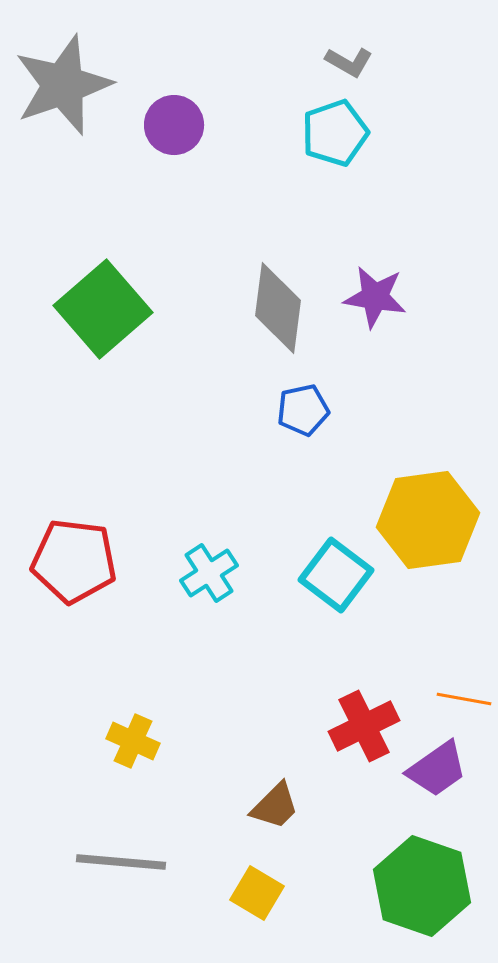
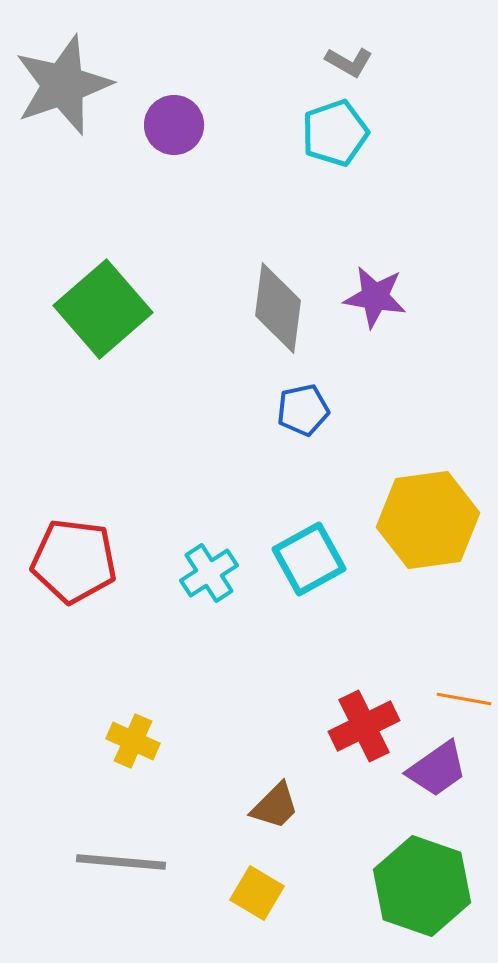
cyan square: moved 27 px left, 16 px up; rotated 24 degrees clockwise
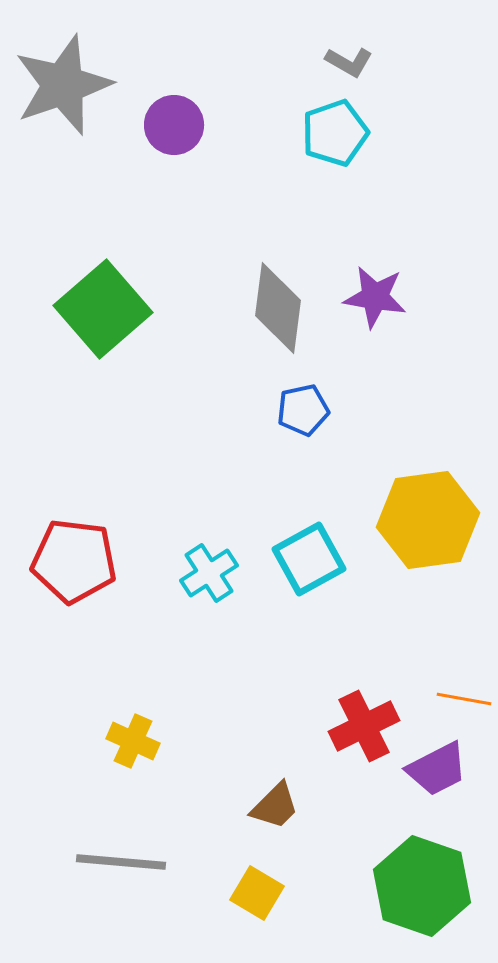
purple trapezoid: rotated 8 degrees clockwise
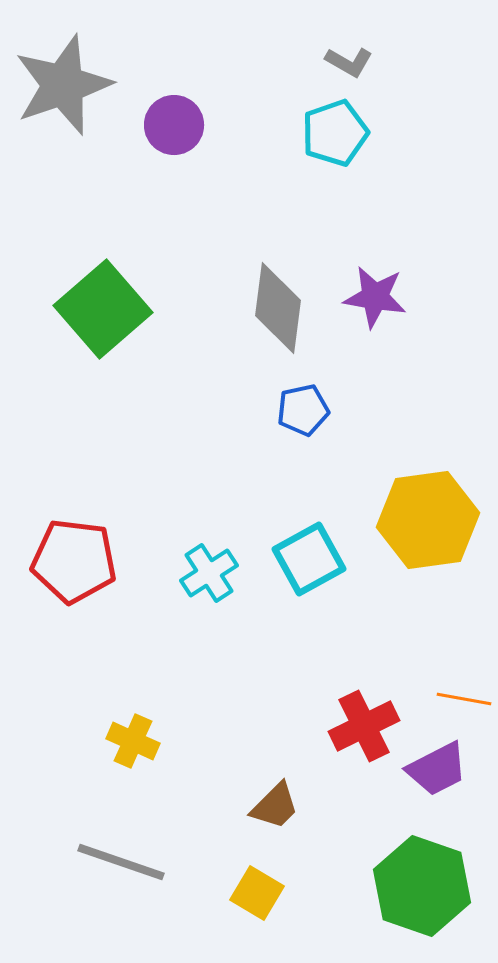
gray line: rotated 14 degrees clockwise
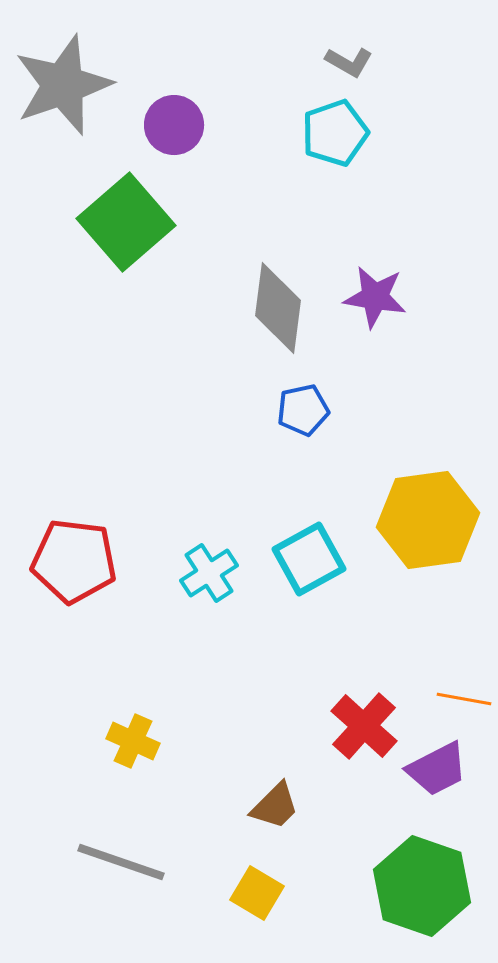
green square: moved 23 px right, 87 px up
red cross: rotated 22 degrees counterclockwise
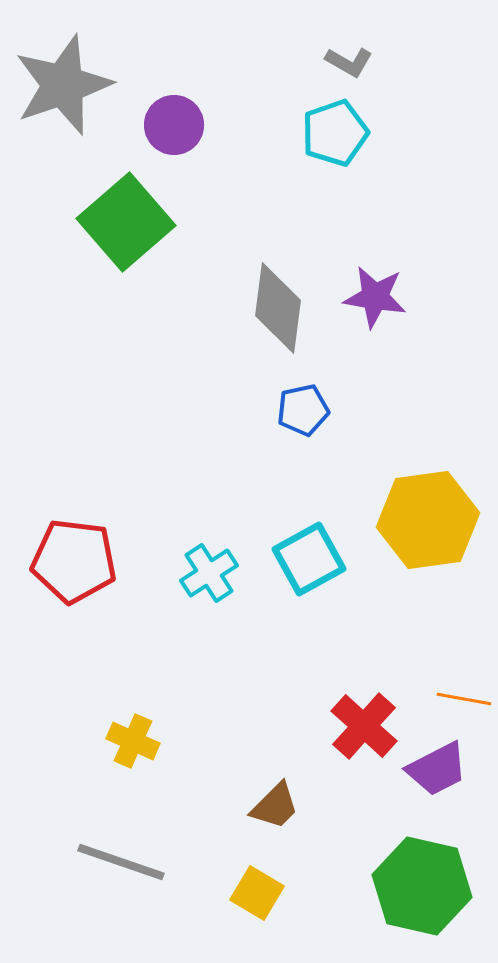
green hexagon: rotated 6 degrees counterclockwise
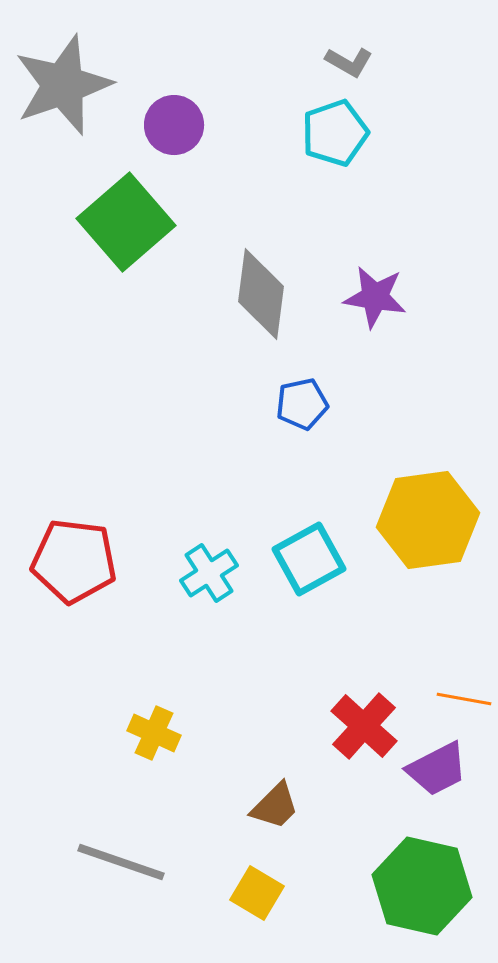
gray diamond: moved 17 px left, 14 px up
blue pentagon: moved 1 px left, 6 px up
yellow cross: moved 21 px right, 8 px up
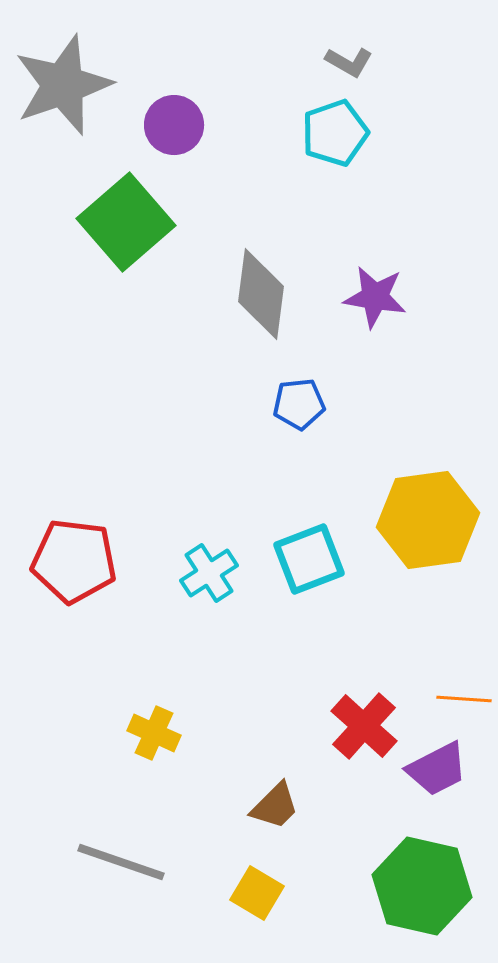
blue pentagon: moved 3 px left; rotated 6 degrees clockwise
cyan square: rotated 8 degrees clockwise
orange line: rotated 6 degrees counterclockwise
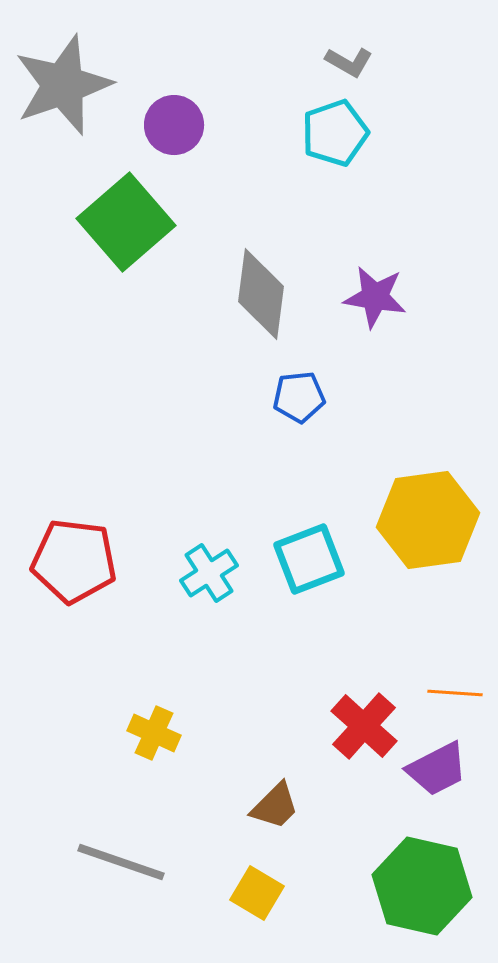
blue pentagon: moved 7 px up
orange line: moved 9 px left, 6 px up
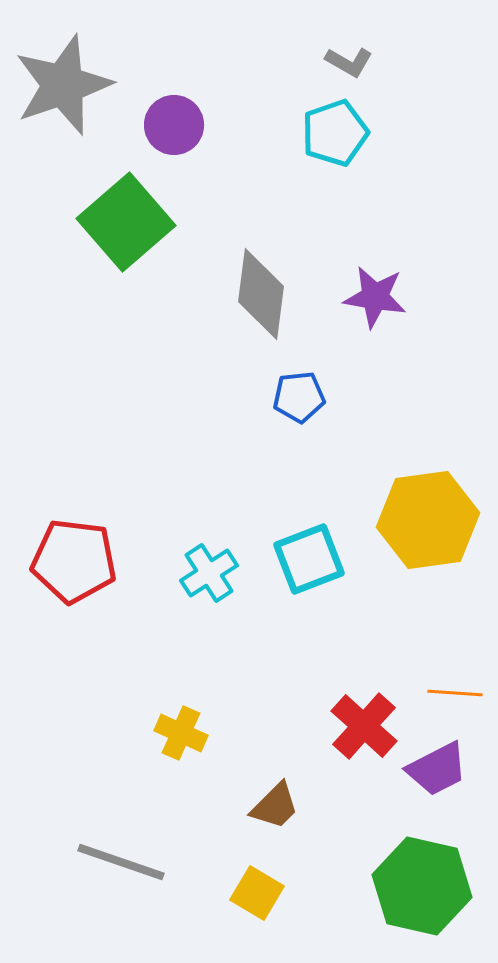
yellow cross: moved 27 px right
